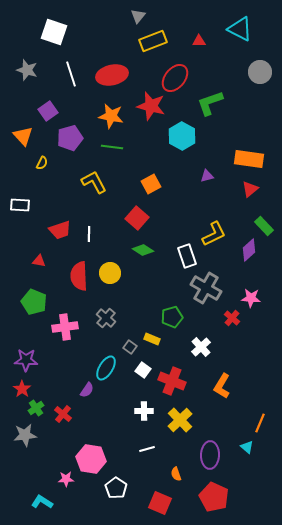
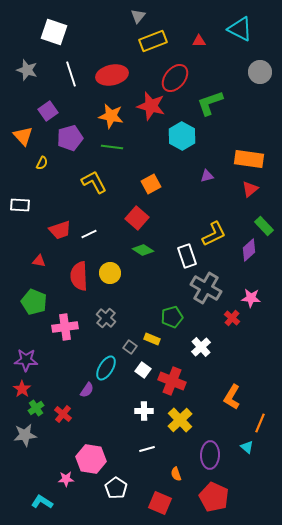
white line at (89, 234): rotated 63 degrees clockwise
orange L-shape at (222, 386): moved 10 px right, 11 px down
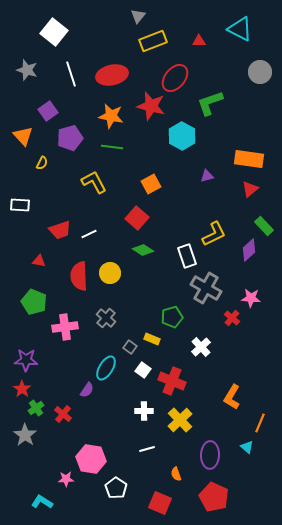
white square at (54, 32): rotated 20 degrees clockwise
gray star at (25, 435): rotated 30 degrees counterclockwise
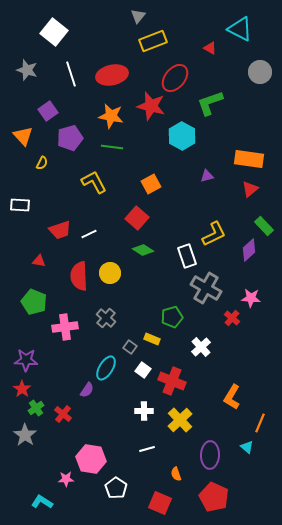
red triangle at (199, 41): moved 11 px right, 7 px down; rotated 32 degrees clockwise
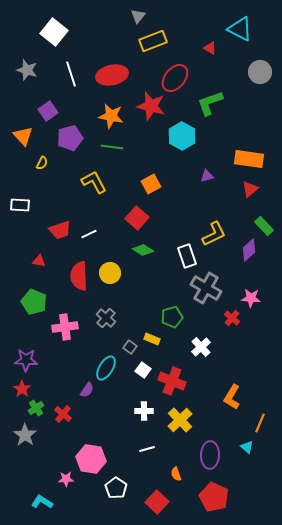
red square at (160, 503): moved 3 px left, 1 px up; rotated 20 degrees clockwise
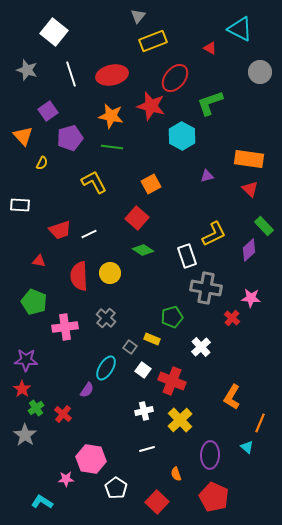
red triangle at (250, 189): rotated 36 degrees counterclockwise
gray cross at (206, 288): rotated 20 degrees counterclockwise
white cross at (144, 411): rotated 12 degrees counterclockwise
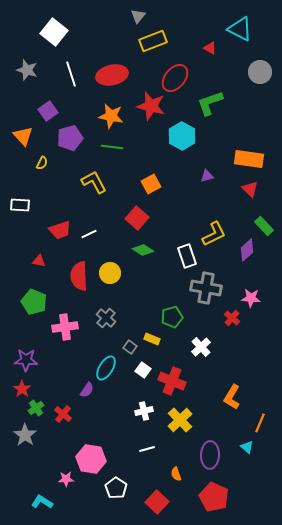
purple diamond at (249, 250): moved 2 px left
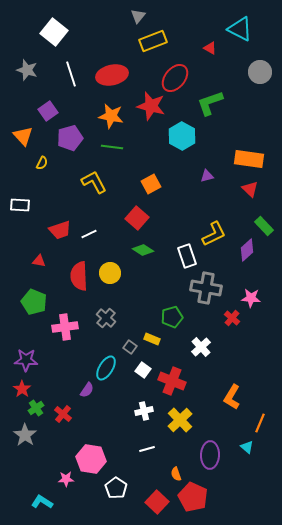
red pentagon at (214, 497): moved 21 px left
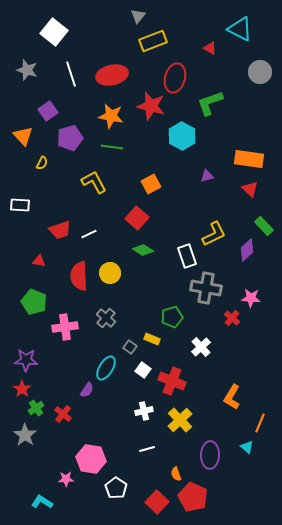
red ellipse at (175, 78): rotated 24 degrees counterclockwise
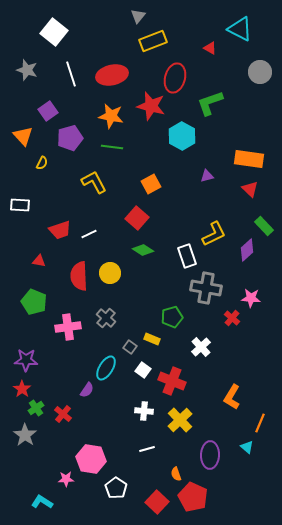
pink cross at (65, 327): moved 3 px right
white cross at (144, 411): rotated 18 degrees clockwise
